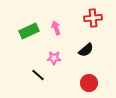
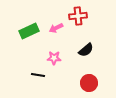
red cross: moved 15 px left, 2 px up
pink arrow: rotated 96 degrees counterclockwise
black line: rotated 32 degrees counterclockwise
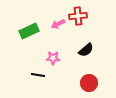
pink arrow: moved 2 px right, 4 px up
pink star: moved 1 px left
